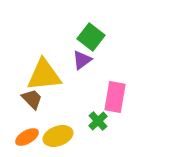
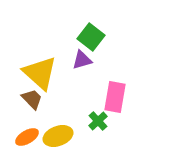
purple triangle: rotated 20 degrees clockwise
yellow triangle: moved 4 px left, 2 px up; rotated 48 degrees clockwise
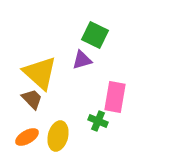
green square: moved 4 px right, 2 px up; rotated 12 degrees counterclockwise
green cross: rotated 24 degrees counterclockwise
yellow ellipse: rotated 56 degrees counterclockwise
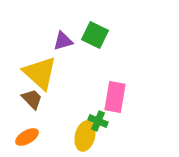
purple triangle: moved 19 px left, 19 px up
yellow ellipse: moved 27 px right
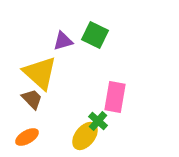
green cross: rotated 18 degrees clockwise
yellow ellipse: rotated 24 degrees clockwise
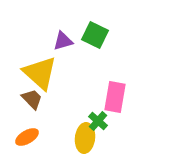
yellow ellipse: moved 2 px down; rotated 32 degrees counterclockwise
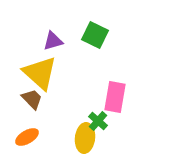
purple triangle: moved 10 px left
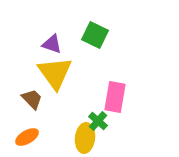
purple triangle: moved 1 px left, 3 px down; rotated 35 degrees clockwise
yellow triangle: moved 15 px right; rotated 12 degrees clockwise
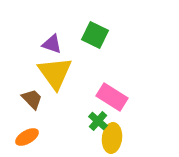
pink rectangle: moved 3 px left; rotated 68 degrees counterclockwise
yellow ellipse: moved 27 px right
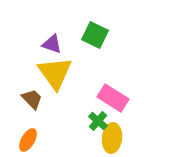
pink rectangle: moved 1 px right, 1 px down
orange ellipse: moved 1 px right, 3 px down; rotated 30 degrees counterclockwise
